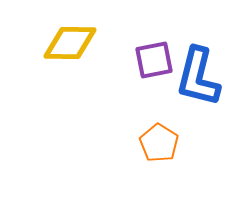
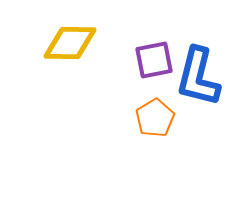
orange pentagon: moved 4 px left, 25 px up; rotated 9 degrees clockwise
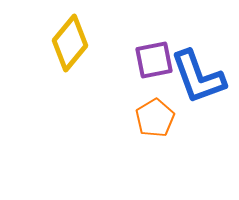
yellow diamond: rotated 52 degrees counterclockwise
blue L-shape: rotated 34 degrees counterclockwise
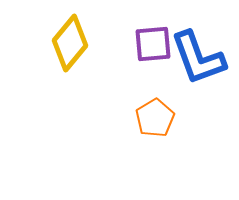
purple square: moved 1 px left, 16 px up; rotated 6 degrees clockwise
blue L-shape: moved 19 px up
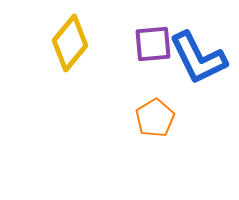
blue L-shape: rotated 6 degrees counterclockwise
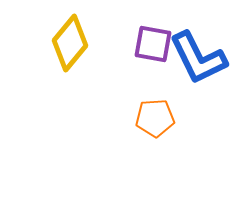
purple square: rotated 15 degrees clockwise
orange pentagon: rotated 27 degrees clockwise
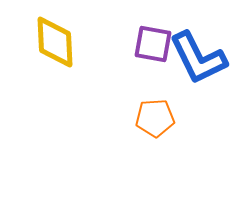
yellow diamond: moved 15 px left, 1 px up; rotated 42 degrees counterclockwise
